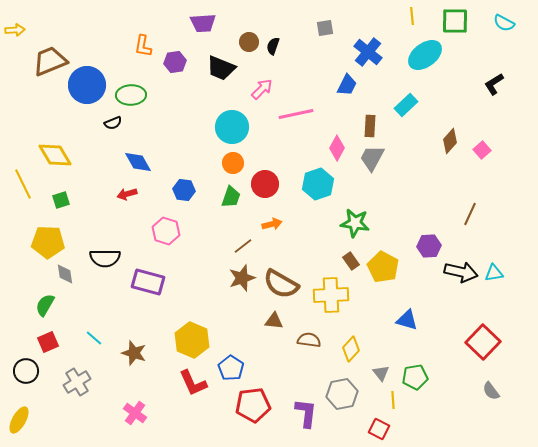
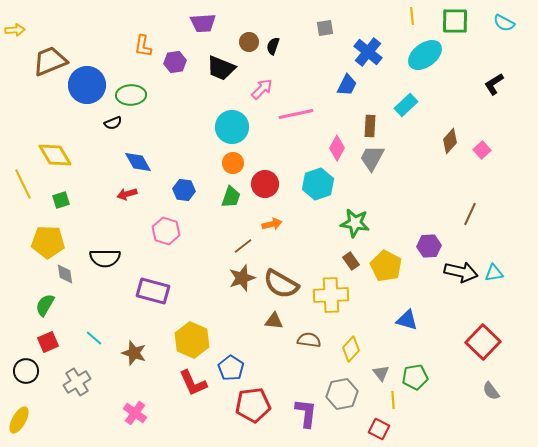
yellow pentagon at (383, 267): moved 3 px right, 1 px up
purple rectangle at (148, 282): moved 5 px right, 9 px down
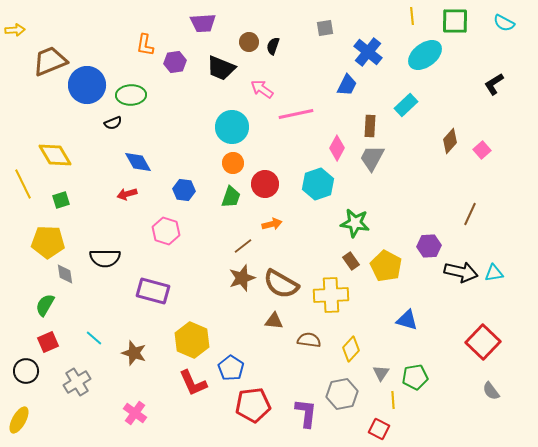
orange L-shape at (143, 46): moved 2 px right, 1 px up
pink arrow at (262, 89): rotated 100 degrees counterclockwise
gray triangle at (381, 373): rotated 12 degrees clockwise
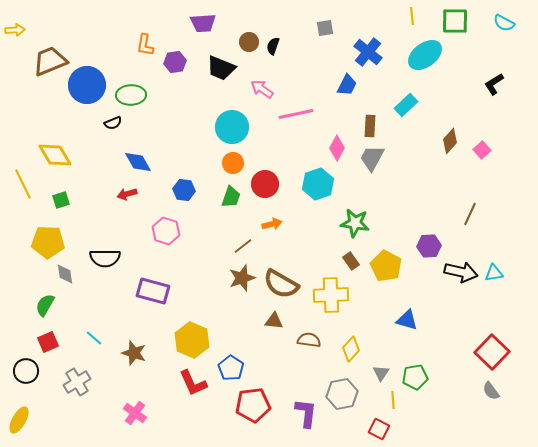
red square at (483, 342): moved 9 px right, 10 px down
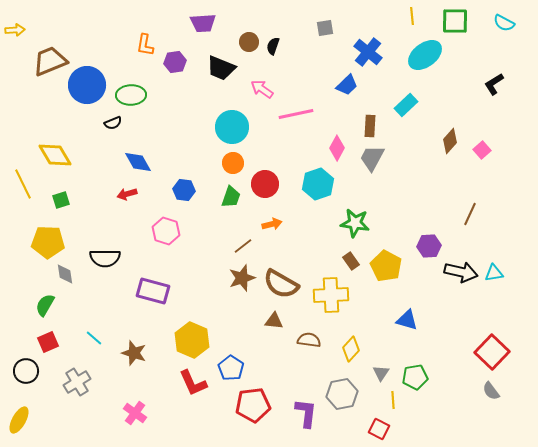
blue trapezoid at (347, 85): rotated 20 degrees clockwise
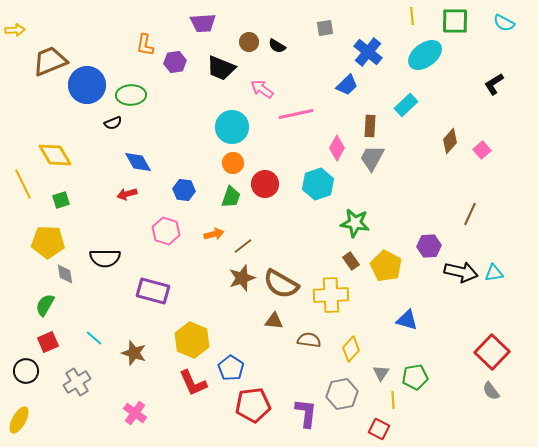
black semicircle at (273, 46): moved 4 px right; rotated 78 degrees counterclockwise
orange arrow at (272, 224): moved 58 px left, 10 px down
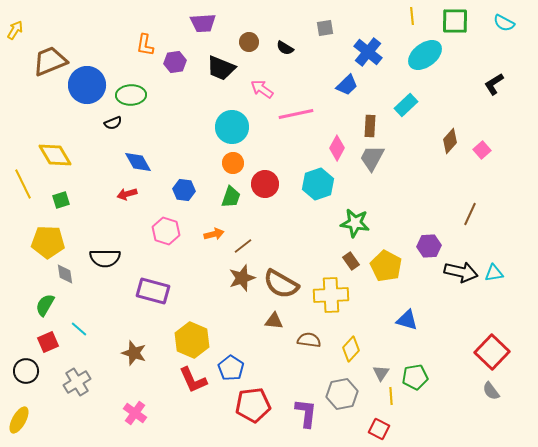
yellow arrow at (15, 30): rotated 54 degrees counterclockwise
black semicircle at (277, 46): moved 8 px right, 2 px down
cyan line at (94, 338): moved 15 px left, 9 px up
red L-shape at (193, 383): moved 3 px up
yellow line at (393, 400): moved 2 px left, 4 px up
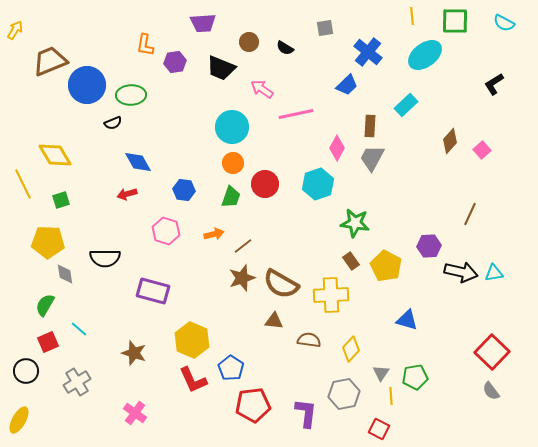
gray hexagon at (342, 394): moved 2 px right
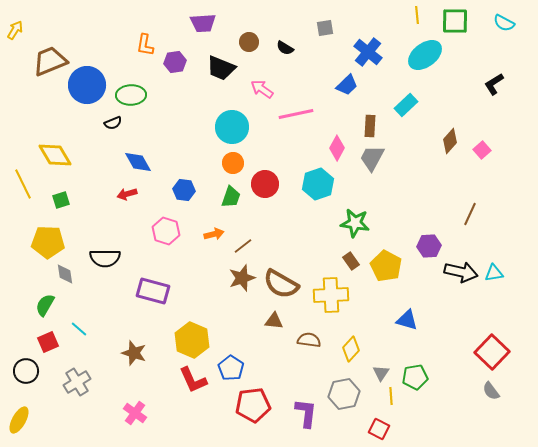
yellow line at (412, 16): moved 5 px right, 1 px up
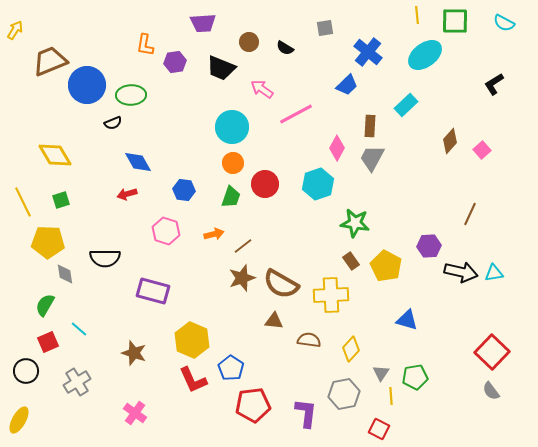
pink line at (296, 114): rotated 16 degrees counterclockwise
yellow line at (23, 184): moved 18 px down
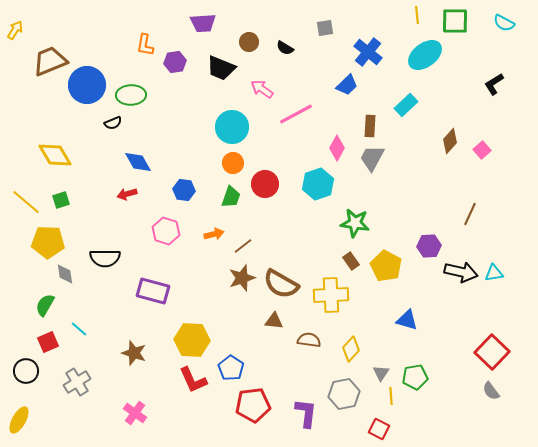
yellow line at (23, 202): moved 3 px right; rotated 24 degrees counterclockwise
yellow hexagon at (192, 340): rotated 20 degrees counterclockwise
